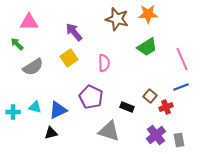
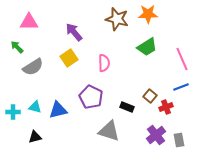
green arrow: moved 3 px down
blue triangle: rotated 12 degrees clockwise
black triangle: moved 16 px left, 4 px down
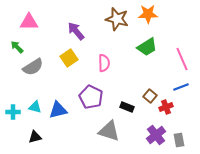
purple arrow: moved 2 px right, 1 px up
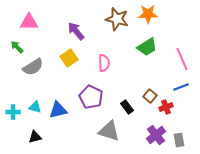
black rectangle: rotated 32 degrees clockwise
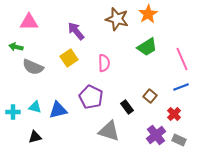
orange star: rotated 30 degrees counterclockwise
green arrow: moved 1 px left; rotated 32 degrees counterclockwise
gray semicircle: rotated 55 degrees clockwise
red cross: moved 8 px right, 7 px down; rotated 24 degrees counterclockwise
gray rectangle: rotated 56 degrees counterclockwise
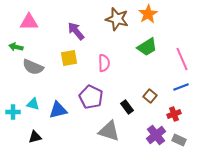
yellow square: rotated 24 degrees clockwise
cyan triangle: moved 2 px left, 3 px up
red cross: rotated 24 degrees clockwise
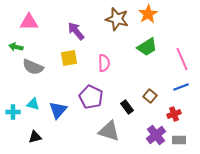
blue triangle: rotated 36 degrees counterclockwise
gray rectangle: rotated 24 degrees counterclockwise
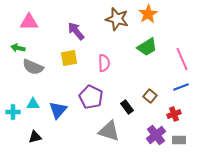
green arrow: moved 2 px right, 1 px down
cyan triangle: rotated 16 degrees counterclockwise
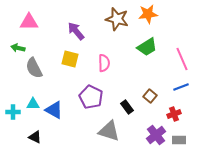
orange star: rotated 24 degrees clockwise
yellow square: moved 1 px right, 1 px down; rotated 24 degrees clockwise
gray semicircle: moved 1 px right, 1 px down; rotated 40 degrees clockwise
blue triangle: moved 4 px left; rotated 42 degrees counterclockwise
black triangle: rotated 40 degrees clockwise
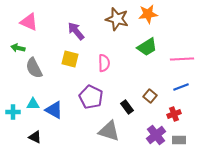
pink triangle: rotated 24 degrees clockwise
pink line: rotated 70 degrees counterclockwise
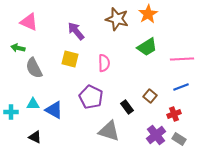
orange star: rotated 24 degrees counterclockwise
cyan cross: moved 2 px left
gray rectangle: moved 1 px up; rotated 32 degrees clockwise
